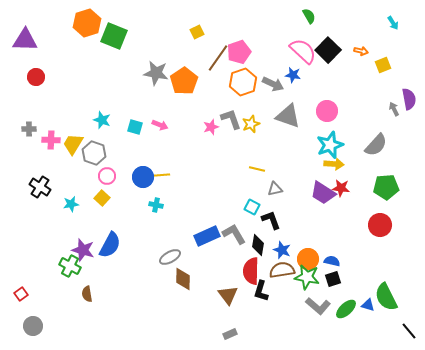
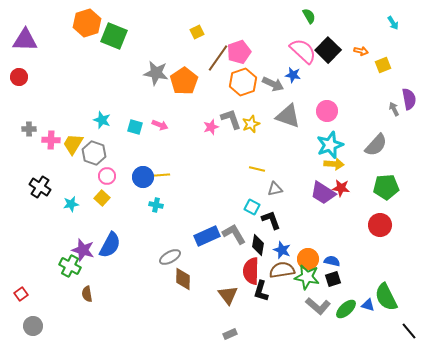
red circle at (36, 77): moved 17 px left
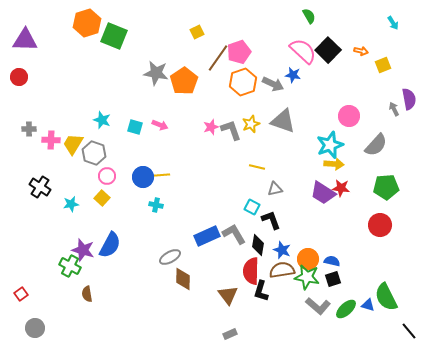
pink circle at (327, 111): moved 22 px right, 5 px down
gray triangle at (288, 116): moved 5 px left, 5 px down
gray L-shape at (231, 119): moved 11 px down
yellow line at (257, 169): moved 2 px up
gray circle at (33, 326): moved 2 px right, 2 px down
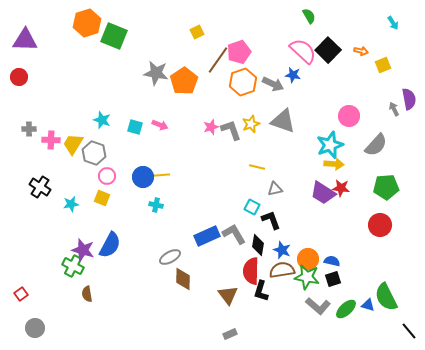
brown line at (218, 58): moved 2 px down
yellow square at (102, 198): rotated 21 degrees counterclockwise
green cross at (70, 266): moved 3 px right
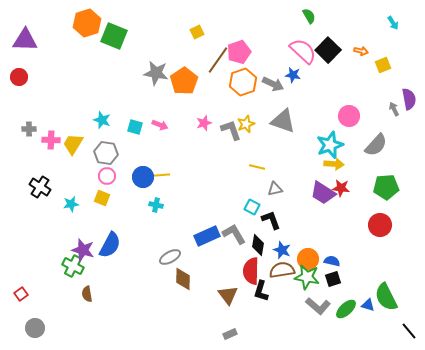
yellow star at (251, 124): moved 5 px left
pink star at (211, 127): moved 7 px left, 4 px up
gray hexagon at (94, 153): moved 12 px right; rotated 10 degrees counterclockwise
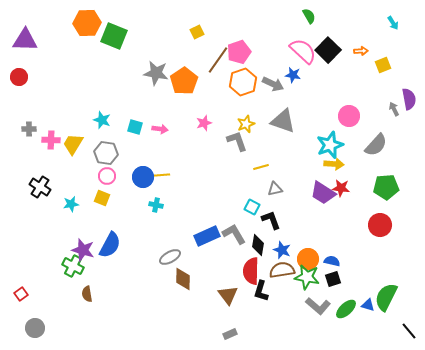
orange hexagon at (87, 23): rotated 16 degrees clockwise
orange arrow at (361, 51): rotated 16 degrees counterclockwise
pink arrow at (160, 125): moved 4 px down; rotated 14 degrees counterclockwise
gray L-shape at (231, 130): moved 6 px right, 11 px down
yellow line at (257, 167): moved 4 px right; rotated 28 degrees counterclockwise
green semicircle at (386, 297): rotated 52 degrees clockwise
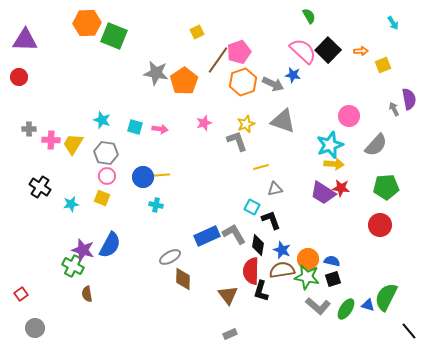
green ellipse at (346, 309): rotated 15 degrees counterclockwise
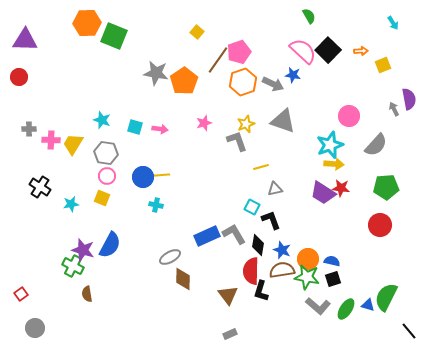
yellow square at (197, 32): rotated 24 degrees counterclockwise
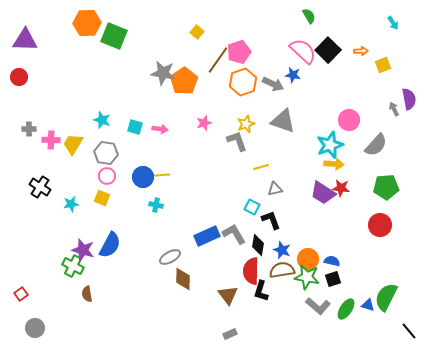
gray star at (156, 73): moved 7 px right
pink circle at (349, 116): moved 4 px down
